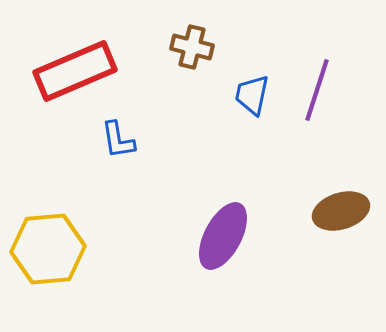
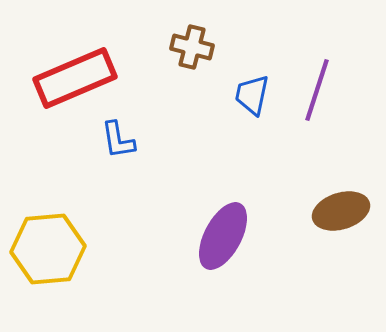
red rectangle: moved 7 px down
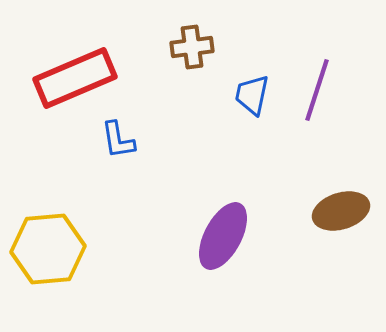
brown cross: rotated 21 degrees counterclockwise
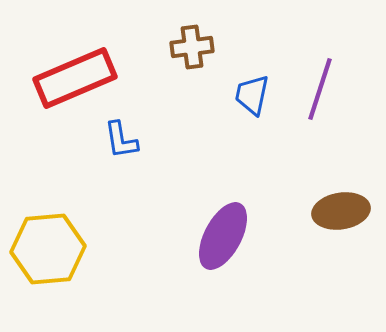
purple line: moved 3 px right, 1 px up
blue L-shape: moved 3 px right
brown ellipse: rotated 8 degrees clockwise
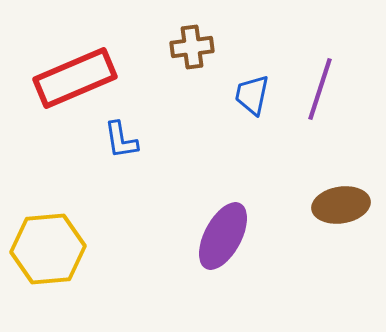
brown ellipse: moved 6 px up
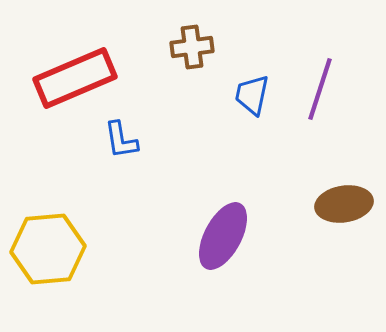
brown ellipse: moved 3 px right, 1 px up
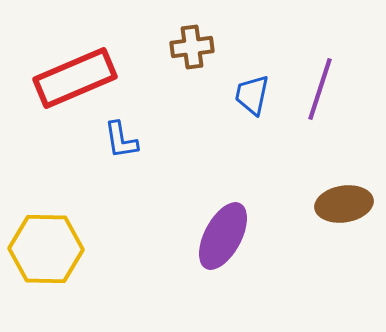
yellow hexagon: moved 2 px left; rotated 6 degrees clockwise
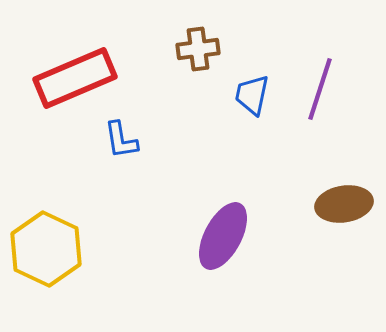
brown cross: moved 6 px right, 2 px down
yellow hexagon: rotated 24 degrees clockwise
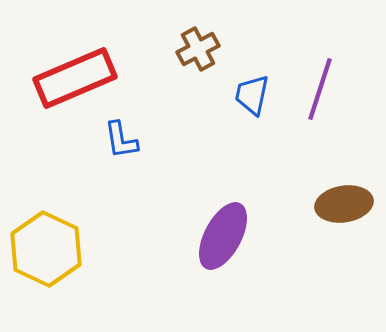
brown cross: rotated 21 degrees counterclockwise
